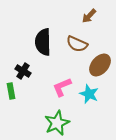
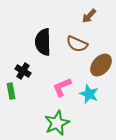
brown ellipse: moved 1 px right
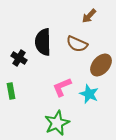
black cross: moved 4 px left, 13 px up
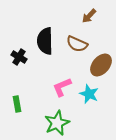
black semicircle: moved 2 px right, 1 px up
black cross: moved 1 px up
green rectangle: moved 6 px right, 13 px down
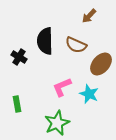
brown semicircle: moved 1 px left, 1 px down
brown ellipse: moved 1 px up
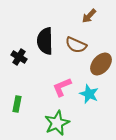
green rectangle: rotated 21 degrees clockwise
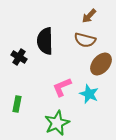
brown semicircle: moved 9 px right, 5 px up; rotated 10 degrees counterclockwise
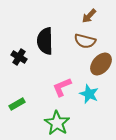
brown semicircle: moved 1 px down
green rectangle: rotated 49 degrees clockwise
green star: rotated 15 degrees counterclockwise
